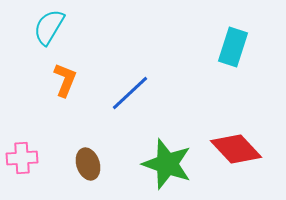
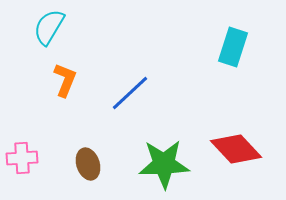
green star: moved 3 px left; rotated 21 degrees counterclockwise
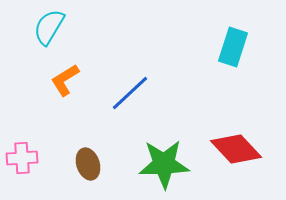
orange L-shape: rotated 144 degrees counterclockwise
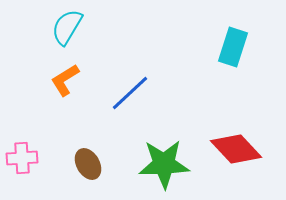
cyan semicircle: moved 18 px right
brown ellipse: rotated 12 degrees counterclockwise
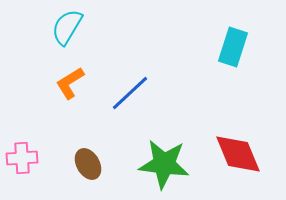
orange L-shape: moved 5 px right, 3 px down
red diamond: moved 2 px right, 5 px down; rotated 21 degrees clockwise
green star: rotated 9 degrees clockwise
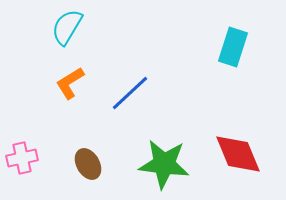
pink cross: rotated 8 degrees counterclockwise
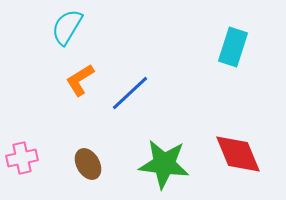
orange L-shape: moved 10 px right, 3 px up
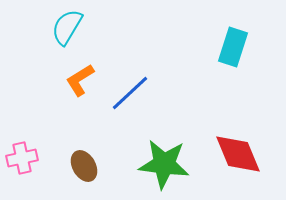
brown ellipse: moved 4 px left, 2 px down
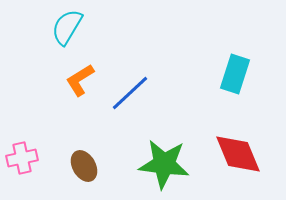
cyan rectangle: moved 2 px right, 27 px down
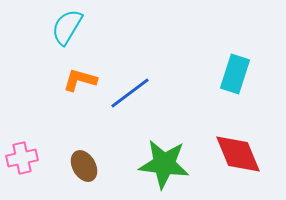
orange L-shape: rotated 48 degrees clockwise
blue line: rotated 6 degrees clockwise
